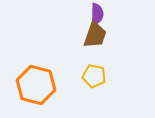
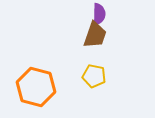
purple semicircle: moved 2 px right
orange hexagon: moved 2 px down
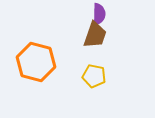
orange hexagon: moved 25 px up
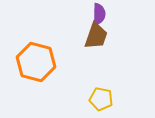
brown trapezoid: moved 1 px right, 1 px down
yellow pentagon: moved 7 px right, 23 px down
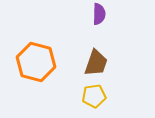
brown trapezoid: moved 27 px down
yellow pentagon: moved 7 px left, 3 px up; rotated 20 degrees counterclockwise
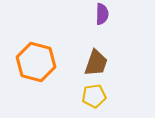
purple semicircle: moved 3 px right
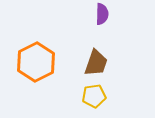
orange hexagon: rotated 18 degrees clockwise
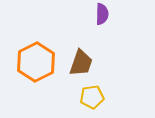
brown trapezoid: moved 15 px left
yellow pentagon: moved 2 px left, 1 px down
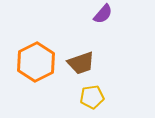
purple semicircle: moved 1 px right; rotated 40 degrees clockwise
brown trapezoid: rotated 52 degrees clockwise
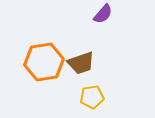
orange hexagon: moved 8 px right; rotated 18 degrees clockwise
